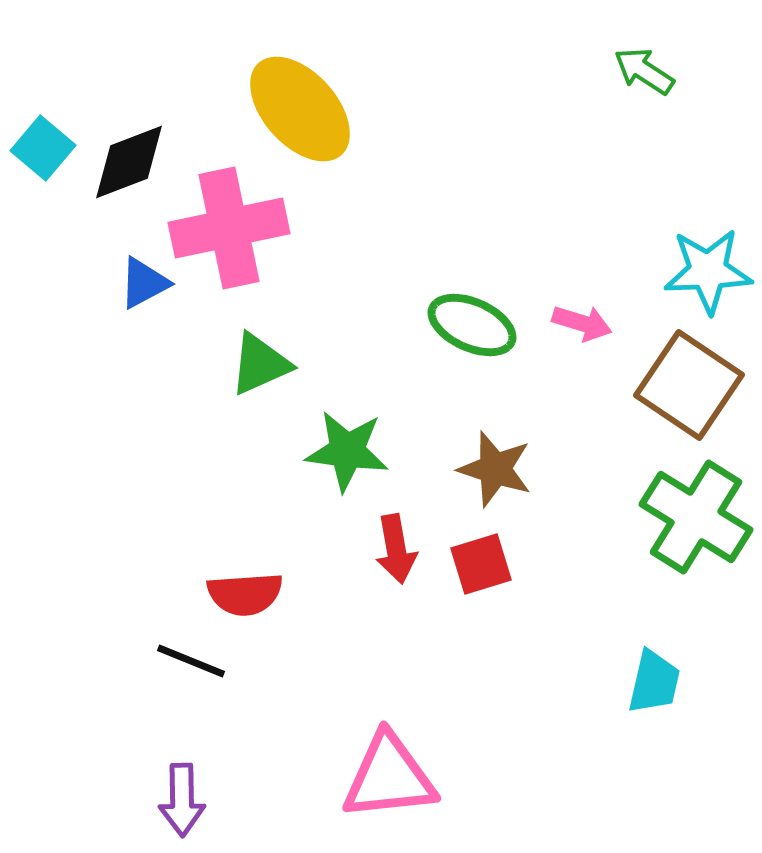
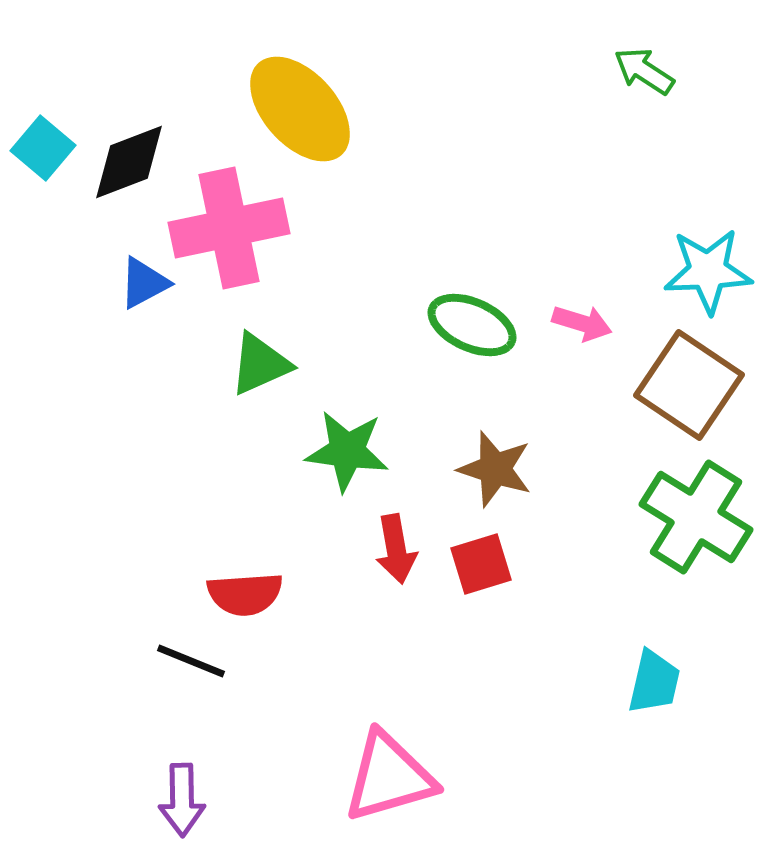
pink triangle: rotated 10 degrees counterclockwise
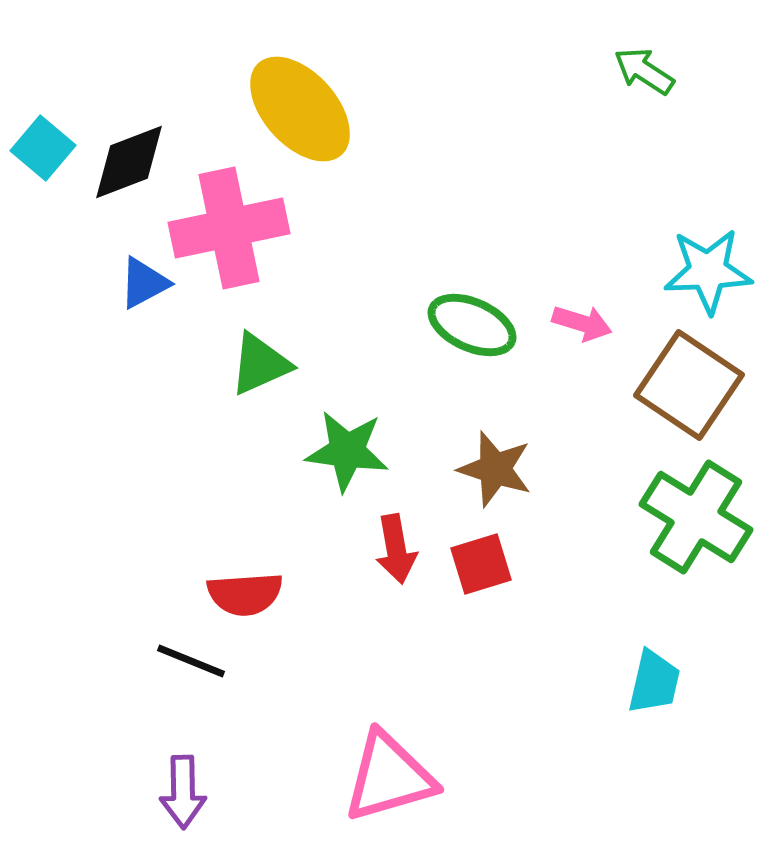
purple arrow: moved 1 px right, 8 px up
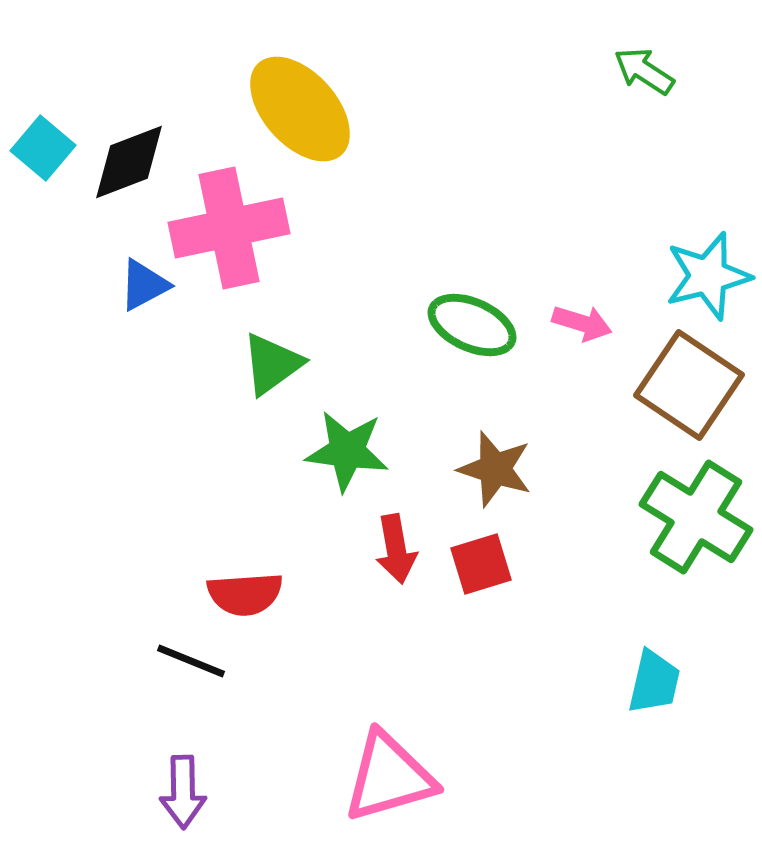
cyan star: moved 5 px down; rotated 12 degrees counterclockwise
blue triangle: moved 2 px down
green triangle: moved 12 px right; rotated 12 degrees counterclockwise
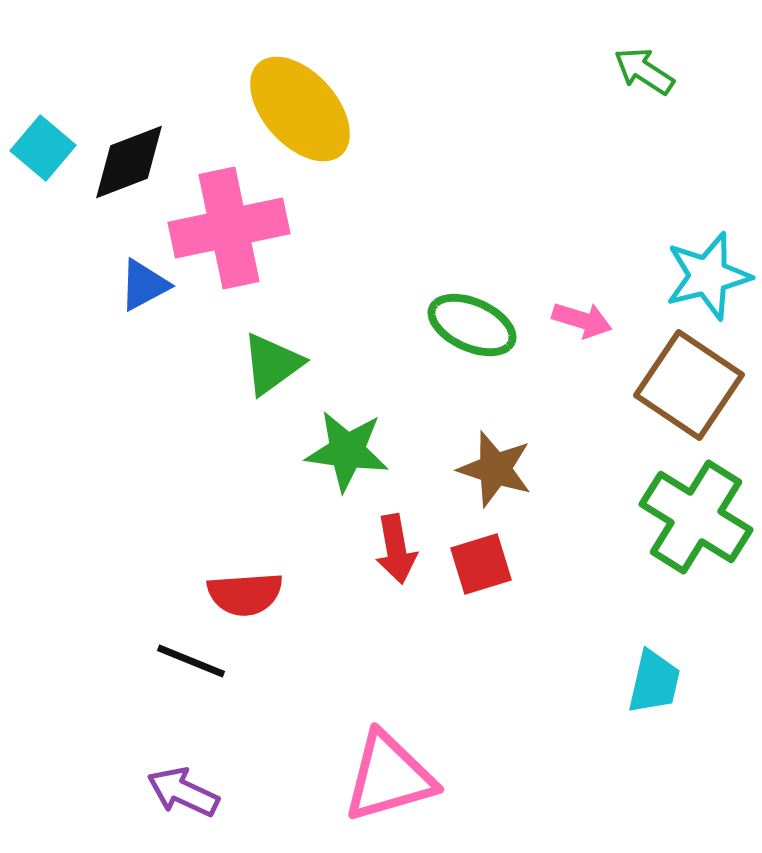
pink arrow: moved 3 px up
purple arrow: rotated 116 degrees clockwise
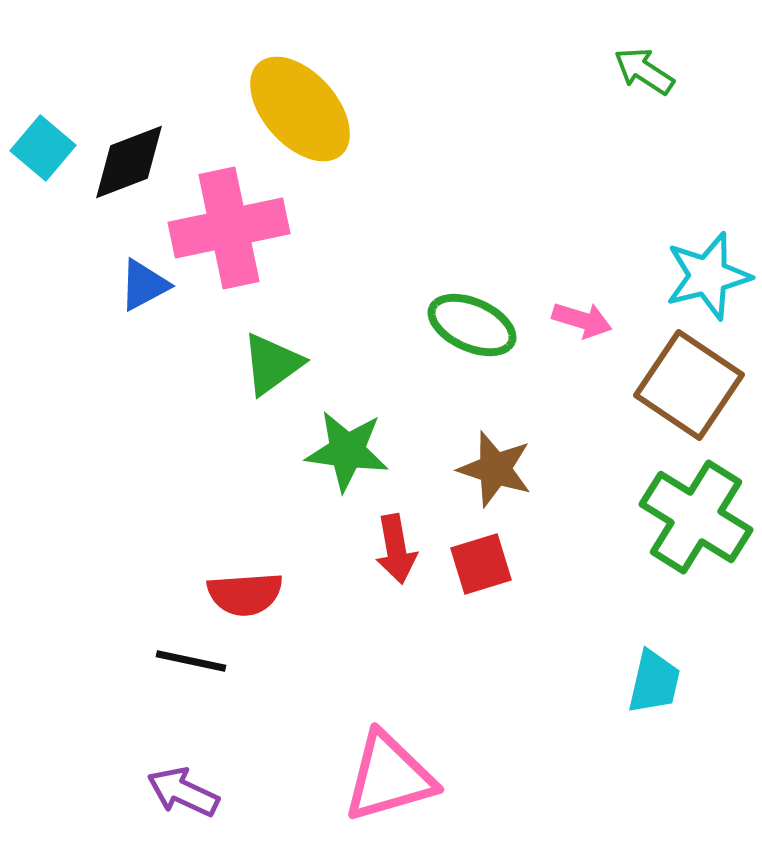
black line: rotated 10 degrees counterclockwise
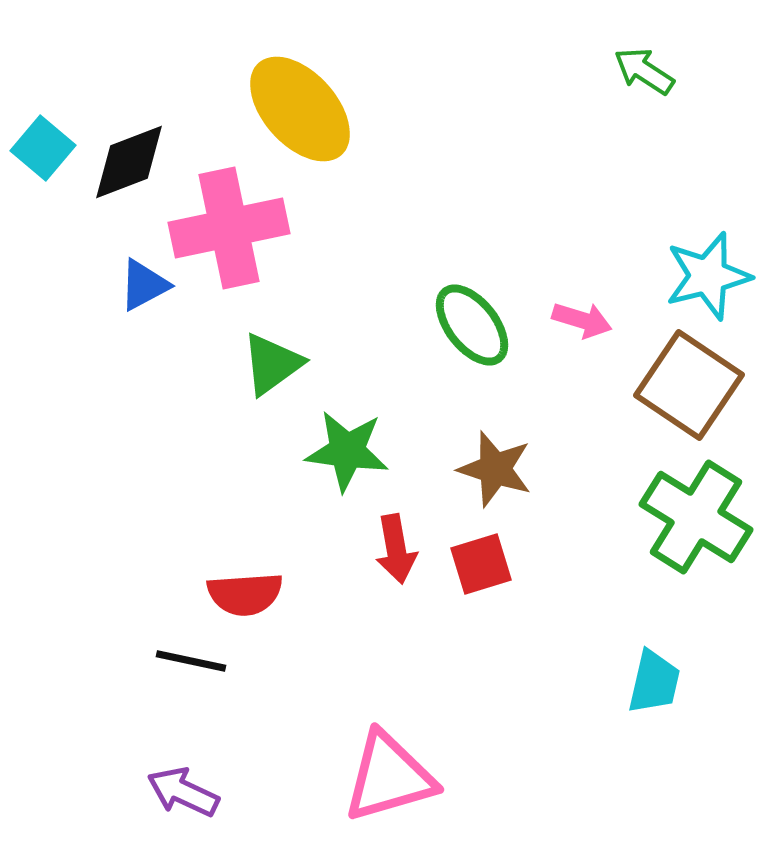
green ellipse: rotated 28 degrees clockwise
